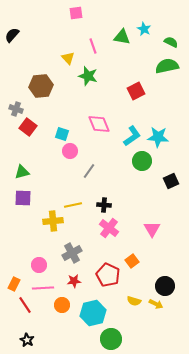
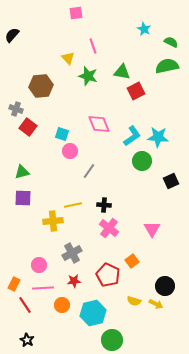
green triangle at (122, 37): moved 35 px down
green circle at (111, 339): moved 1 px right, 1 px down
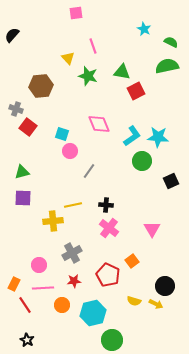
black cross at (104, 205): moved 2 px right
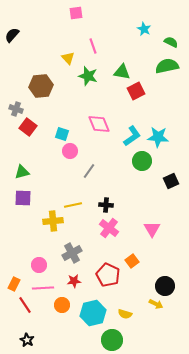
yellow semicircle at (134, 301): moved 9 px left, 13 px down
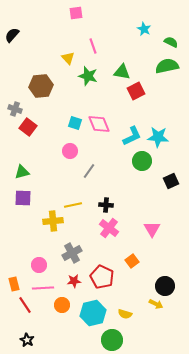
gray cross at (16, 109): moved 1 px left
cyan square at (62, 134): moved 13 px right, 11 px up
cyan L-shape at (132, 136): rotated 10 degrees clockwise
red pentagon at (108, 275): moved 6 px left, 2 px down
orange rectangle at (14, 284): rotated 40 degrees counterclockwise
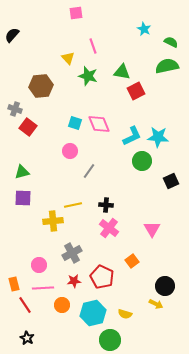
black star at (27, 340): moved 2 px up
green circle at (112, 340): moved 2 px left
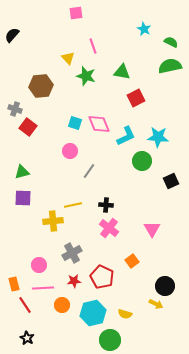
green semicircle at (167, 66): moved 3 px right
green star at (88, 76): moved 2 px left
red square at (136, 91): moved 7 px down
cyan L-shape at (132, 136): moved 6 px left
